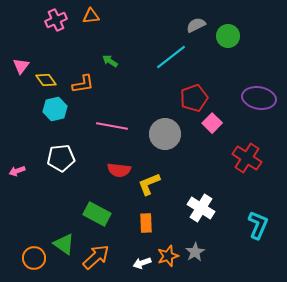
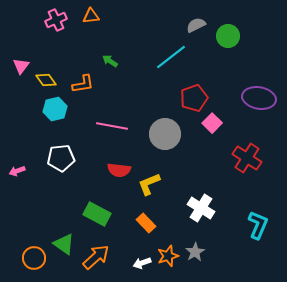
orange rectangle: rotated 42 degrees counterclockwise
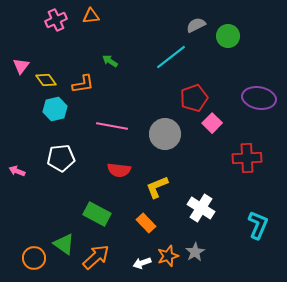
red cross: rotated 36 degrees counterclockwise
pink arrow: rotated 42 degrees clockwise
yellow L-shape: moved 8 px right, 3 px down
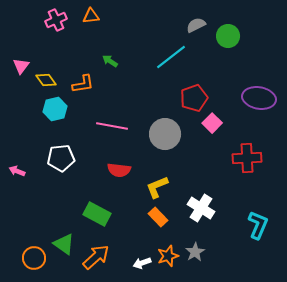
orange rectangle: moved 12 px right, 6 px up
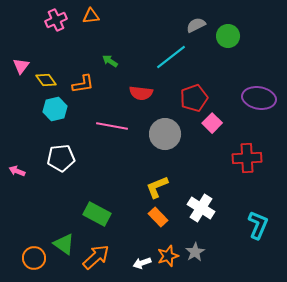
red semicircle: moved 22 px right, 77 px up
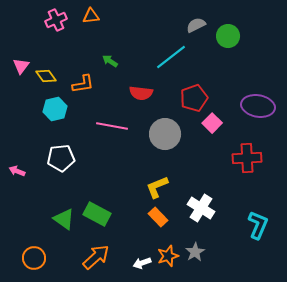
yellow diamond: moved 4 px up
purple ellipse: moved 1 px left, 8 px down
green triangle: moved 25 px up
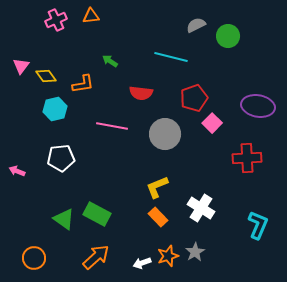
cyan line: rotated 52 degrees clockwise
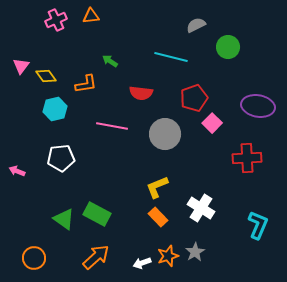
green circle: moved 11 px down
orange L-shape: moved 3 px right
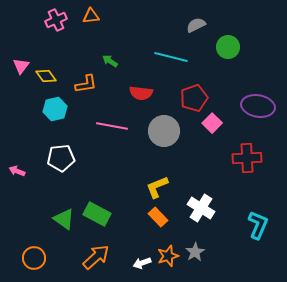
gray circle: moved 1 px left, 3 px up
